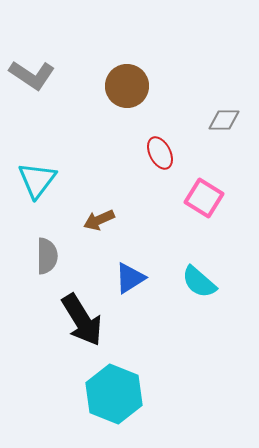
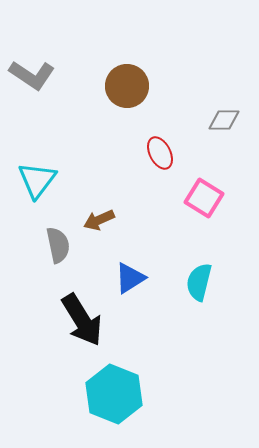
gray semicircle: moved 11 px right, 11 px up; rotated 12 degrees counterclockwise
cyan semicircle: rotated 63 degrees clockwise
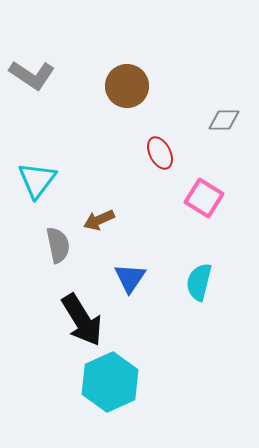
blue triangle: rotated 24 degrees counterclockwise
cyan hexagon: moved 4 px left, 12 px up; rotated 14 degrees clockwise
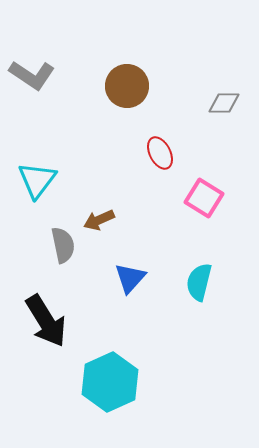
gray diamond: moved 17 px up
gray semicircle: moved 5 px right
blue triangle: rotated 8 degrees clockwise
black arrow: moved 36 px left, 1 px down
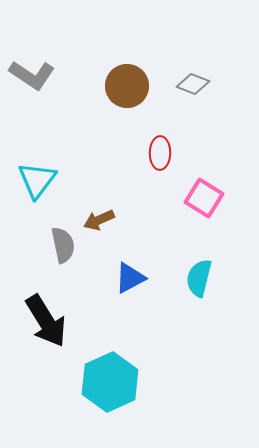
gray diamond: moved 31 px left, 19 px up; rotated 20 degrees clockwise
red ellipse: rotated 28 degrees clockwise
blue triangle: rotated 20 degrees clockwise
cyan semicircle: moved 4 px up
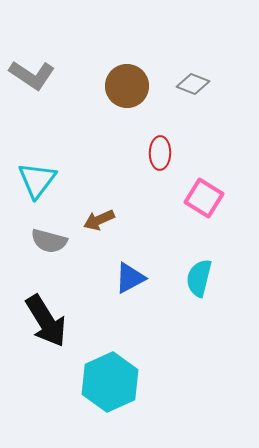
gray semicircle: moved 14 px left, 4 px up; rotated 117 degrees clockwise
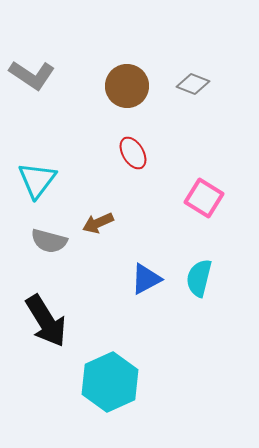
red ellipse: moved 27 px left; rotated 32 degrees counterclockwise
brown arrow: moved 1 px left, 3 px down
blue triangle: moved 16 px right, 1 px down
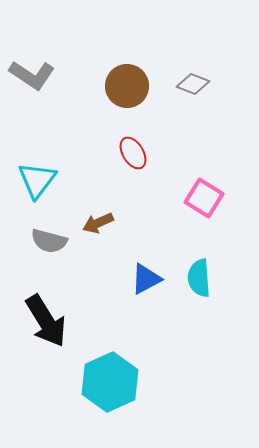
cyan semicircle: rotated 18 degrees counterclockwise
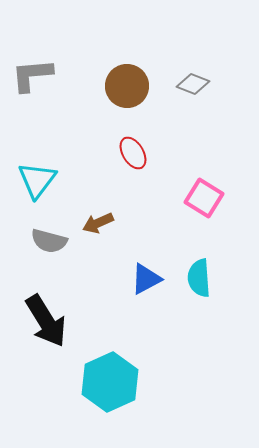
gray L-shape: rotated 141 degrees clockwise
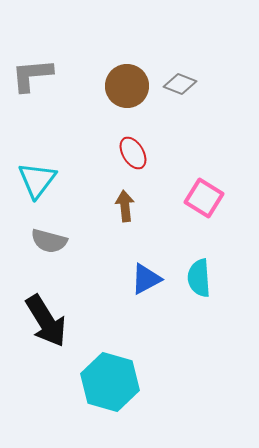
gray diamond: moved 13 px left
brown arrow: moved 27 px right, 17 px up; rotated 108 degrees clockwise
cyan hexagon: rotated 20 degrees counterclockwise
